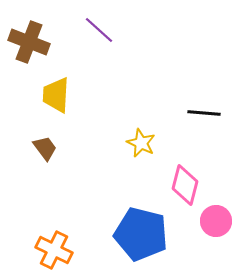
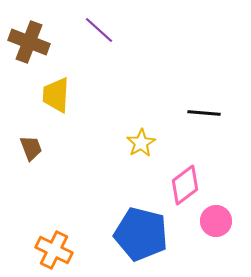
yellow star: rotated 16 degrees clockwise
brown trapezoid: moved 14 px left; rotated 16 degrees clockwise
pink diamond: rotated 39 degrees clockwise
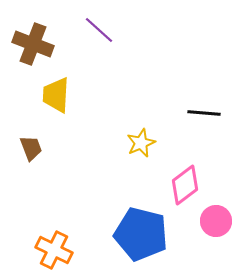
brown cross: moved 4 px right, 2 px down
yellow star: rotated 8 degrees clockwise
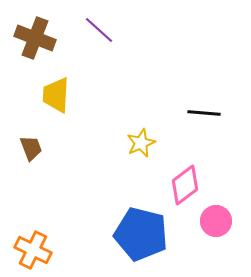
brown cross: moved 2 px right, 6 px up
orange cross: moved 21 px left
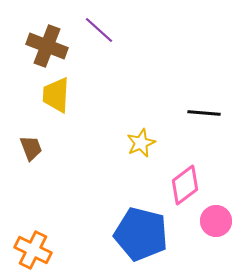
brown cross: moved 12 px right, 8 px down
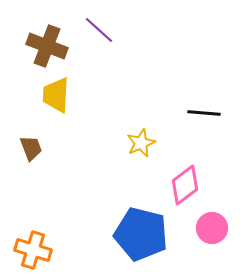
pink circle: moved 4 px left, 7 px down
orange cross: rotated 9 degrees counterclockwise
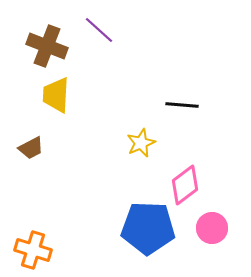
black line: moved 22 px left, 8 px up
brown trapezoid: rotated 84 degrees clockwise
blue pentagon: moved 7 px right, 6 px up; rotated 12 degrees counterclockwise
